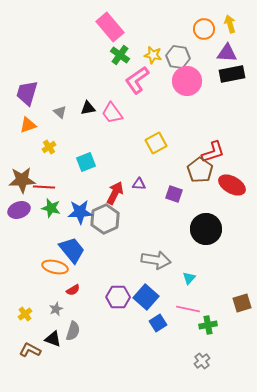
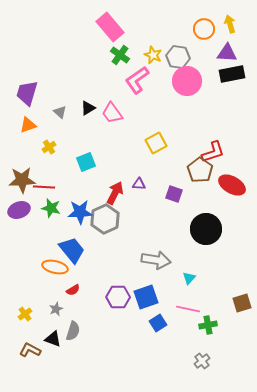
yellow star at (153, 55): rotated 12 degrees clockwise
black triangle at (88, 108): rotated 21 degrees counterclockwise
blue square at (146, 297): rotated 30 degrees clockwise
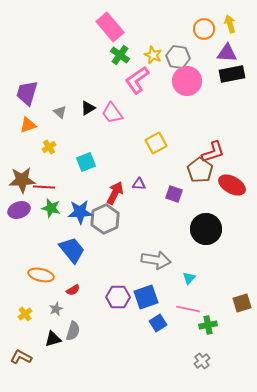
orange ellipse at (55, 267): moved 14 px left, 8 px down
black triangle at (53, 339): rotated 36 degrees counterclockwise
brown L-shape at (30, 350): moved 9 px left, 7 px down
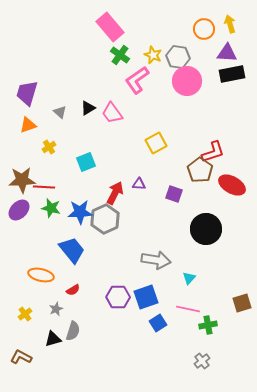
purple ellipse at (19, 210): rotated 25 degrees counterclockwise
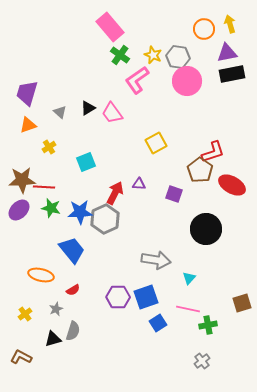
purple triangle at (227, 53): rotated 15 degrees counterclockwise
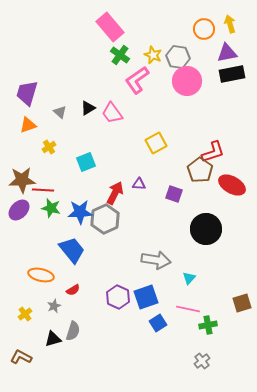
red line at (44, 187): moved 1 px left, 3 px down
purple hexagon at (118, 297): rotated 25 degrees clockwise
gray star at (56, 309): moved 2 px left, 3 px up
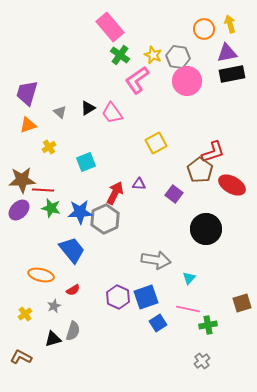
purple square at (174, 194): rotated 18 degrees clockwise
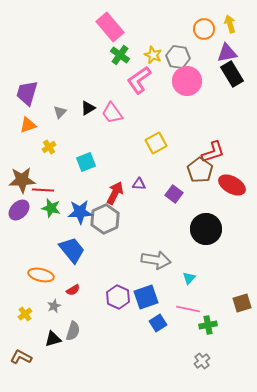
black rectangle at (232, 74): rotated 70 degrees clockwise
pink L-shape at (137, 80): moved 2 px right
gray triangle at (60, 112): rotated 32 degrees clockwise
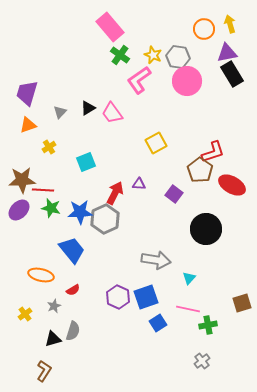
brown L-shape at (21, 357): moved 23 px right, 14 px down; rotated 95 degrees clockwise
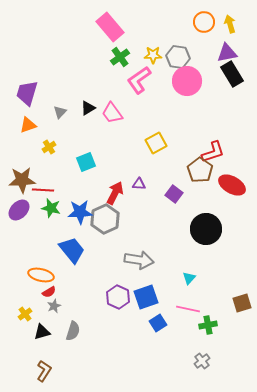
orange circle at (204, 29): moved 7 px up
green cross at (120, 55): moved 2 px down; rotated 18 degrees clockwise
yellow star at (153, 55): rotated 24 degrees counterclockwise
gray arrow at (156, 260): moved 17 px left
red semicircle at (73, 290): moved 24 px left, 2 px down
black triangle at (53, 339): moved 11 px left, 7 px up
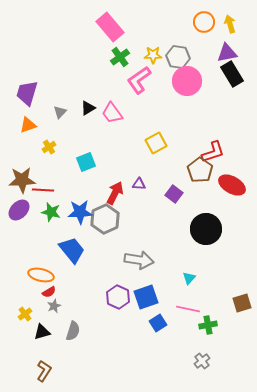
green star at (51, 208): moved 4 px down
